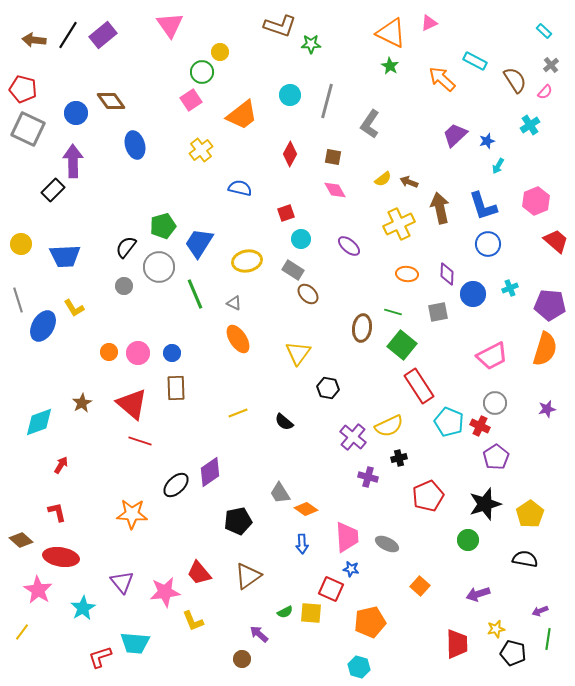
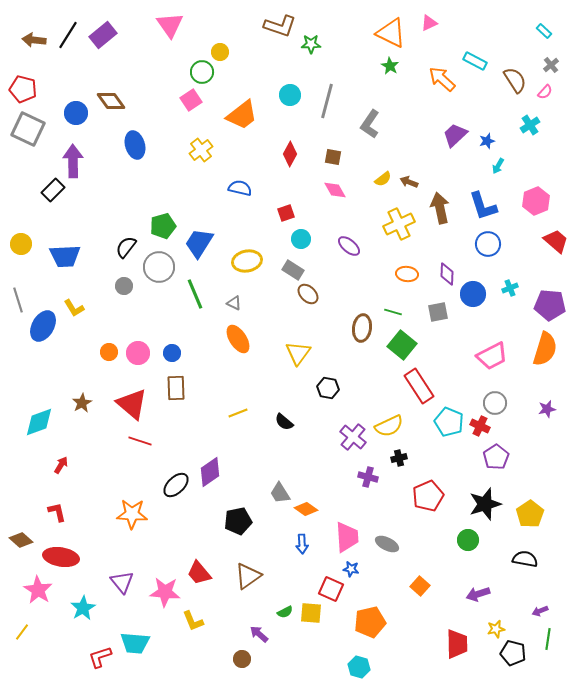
pink star at (165, 592): rotated 12 degrees clockwise
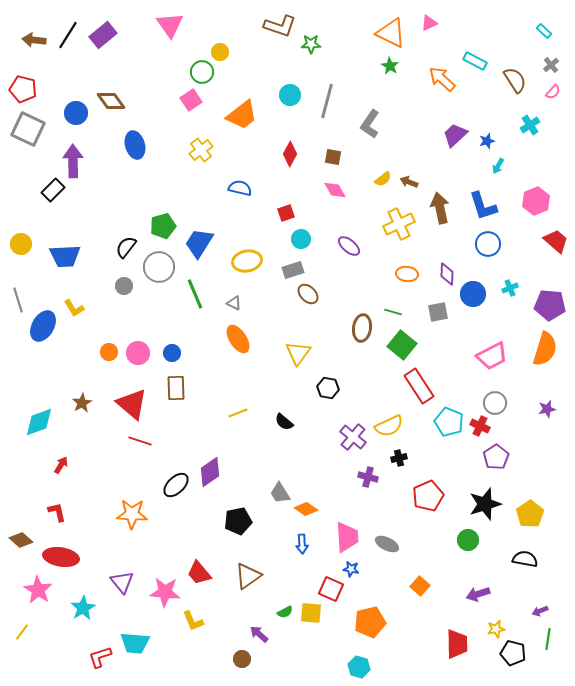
pink semicircle at (545, 92): moved 8 px right
gray rectangle at (293, 270): rotated 50 degrees counterclockwise
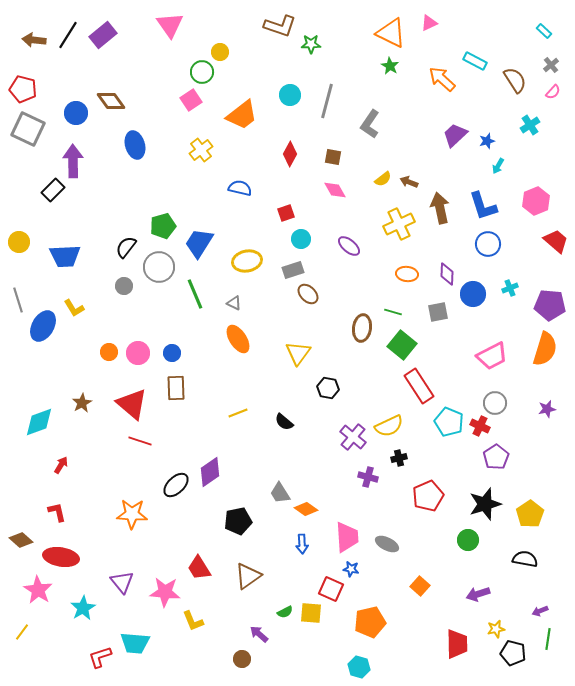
yellow circle at (21, 244): moved 2 px left, 2 px up
red trapezoid at (199, 573): moved 5 px up; rotated 8 degrees clockwise
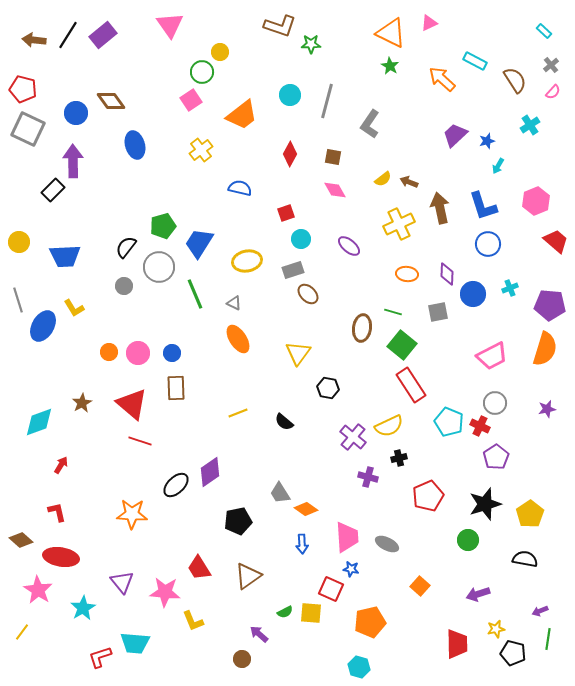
red rectangle at (419, 386): moved 8 px left, 1 px up
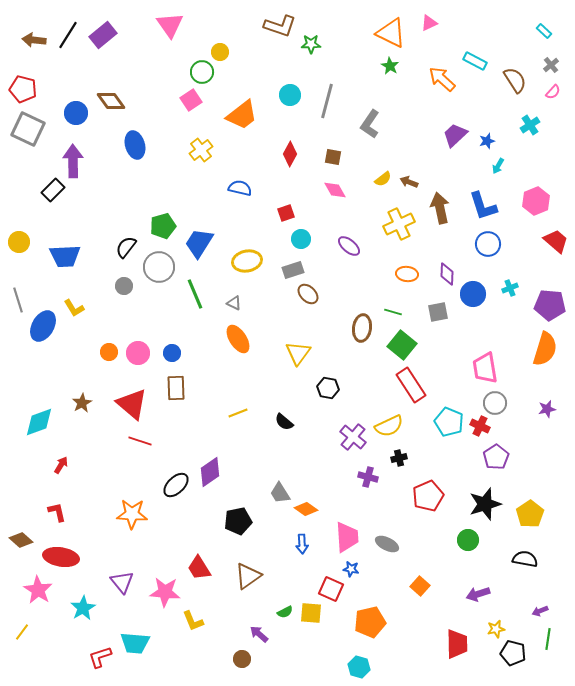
pink trapezoid at (492, 356): moved 7 px left, 12 px down; rotated 108 degrees clockwise
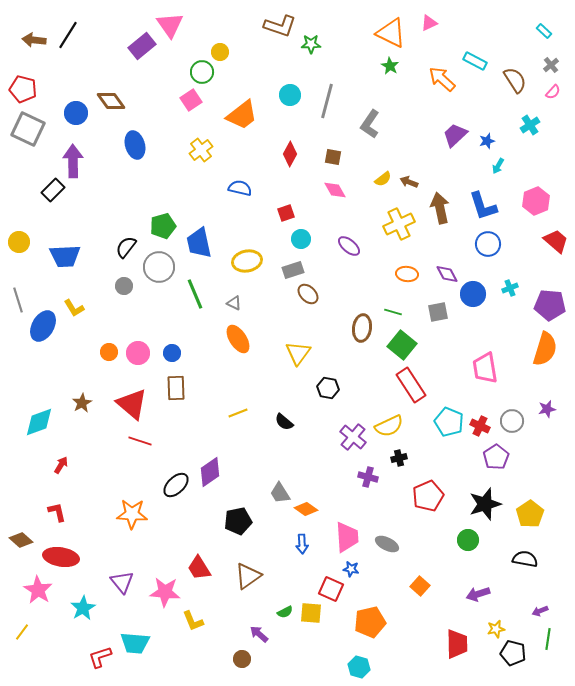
purple rectangle at (103, 35): moved 39 px right, 11 px down
blue trapezoid at (199, 243): rotated 44 degrees counterclockwise
purple diamond at (447, 274): rotated 30 degrees counterclockwise
gray circle at (495, 403): moved 17 px right, 18 px down
